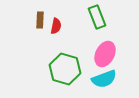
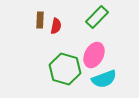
green rectangle: rotated 65 degrees clockwise
pink ellipse: moved 11 px left, 1 px down
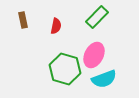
brown rectangle: moved 17 px left; rotated 14 degrees counterclockwise
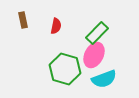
green rectangle: moved 16 px down
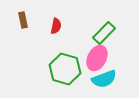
green rectangle: moved 7 px right
pink ellipse: moved 3 px right, 3 px down
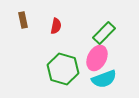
green hexagon: moved 2 px left
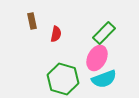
brown rectangle: moved 9 px right, 1 px down
red semicircle: moved 8 px down
green hexagon: moved 10 px down
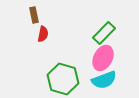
brown rectangle: moved 2 px right, 6 px up
red semicircle: moved 13 px left
pink ellipse: moved 6 px right
cyan semicircle: moved 1 px down
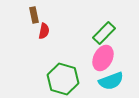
red semicircle: moved 1 px right, 3 px up
cyan semicircle: moved 7 px right, 1 px down
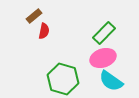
brown rectangle: moved 1 px down; rotated 63 degrees clockwise
pink ellipse: rotated 45 degrees clockwise
cyan semicircle: rotated 55 degrees clockwise
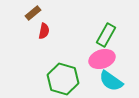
brown rectangle: moved 1 px left, 3 px up
green rectangle: moved 2 px right, 2 px down; rotated 15 degrees counterclockwise
pink ellipse: moved 1 px left, 1 px down
